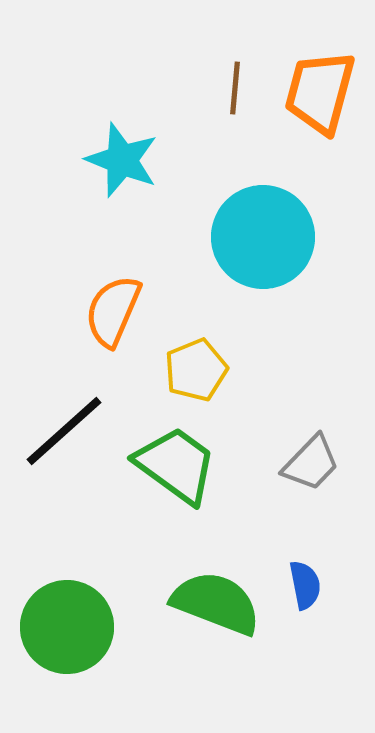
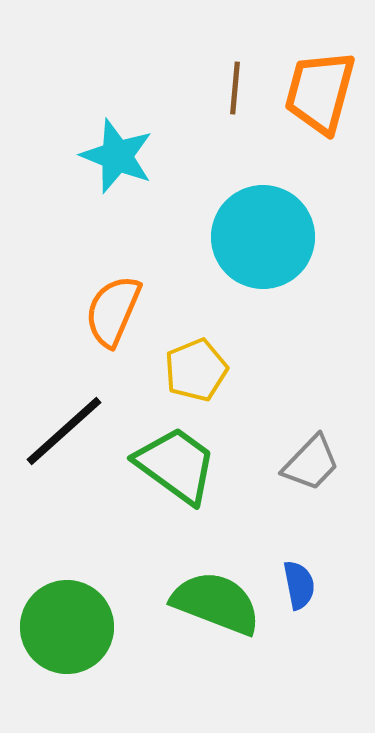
cyan star: moved 5 px left, 4 px up
blue semicircle: moved 6 px left
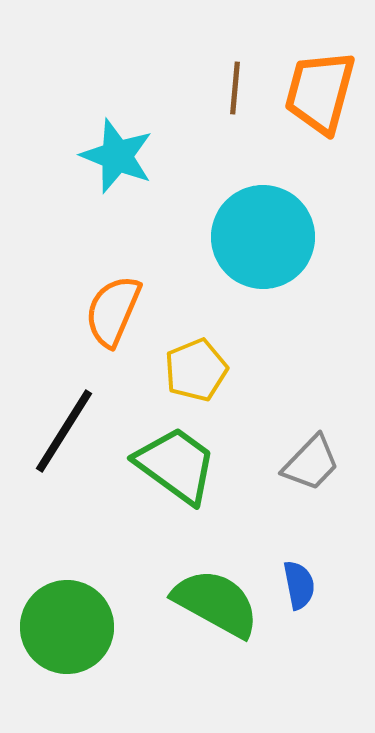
black line: rotated 16 degrees counterclockwise
green semicircle: rotated 8 degrees clockwise
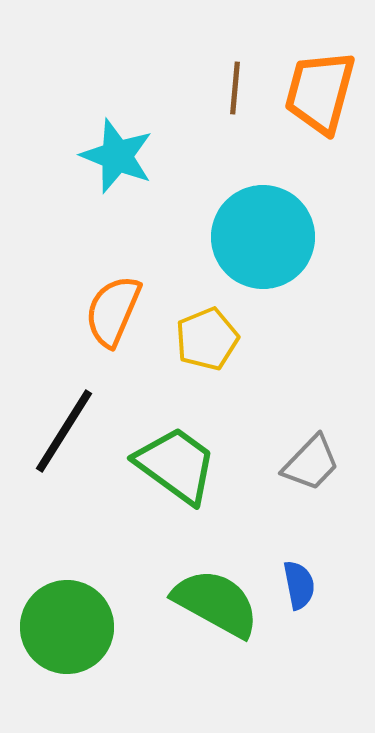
yellow pentagon: moved 11 px right, 31 px up
